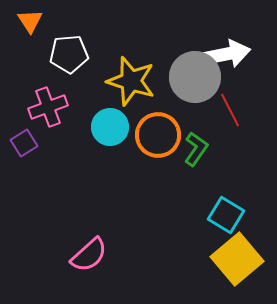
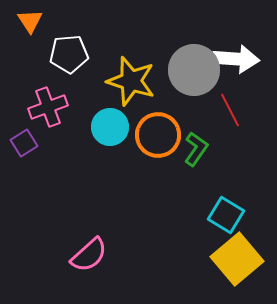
white arrow: moved 9 px right, 5 px down; rotated 15 degrees clockwise
gray circle: moved 1 px left, 7 px up
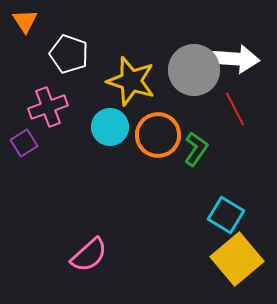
orange triangle: moved 5 px left
white pentagon: rotated 24 degrees clockwise
red line: moved 5 px right, 1 px up
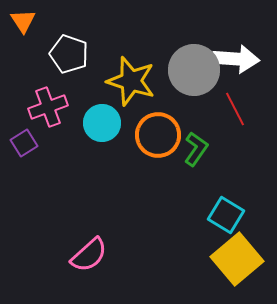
orange triangle: moved 2 px left
cyan circle: moved 8 px left, 4 px up
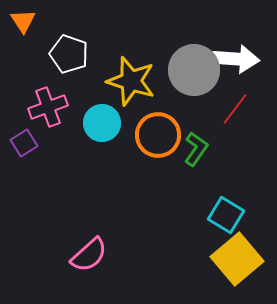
red line: rotated 64 degrees clockwise
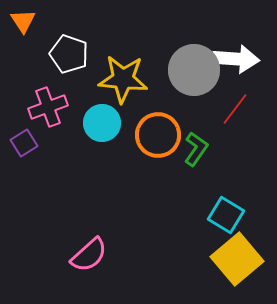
yellow star: moved 8 px left, 2 px up; rotated 12 degrees counterclockwise
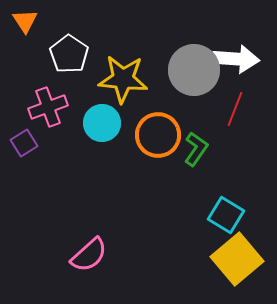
orange triangle: moved 2 px right
white pentagon: rotated 15 degrees clockwise
red line: rotated 16 degrees counterclockwise
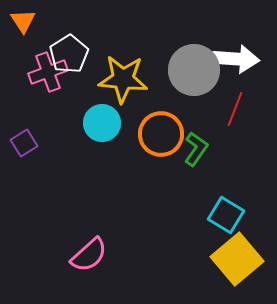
orange triangle: moved 2 px left
white pentagon: rotated 6 degrees clockwise
pink cross: moved 35 px up
orange circle: moved 3 px right, 1 px up
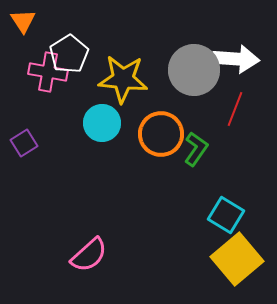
pink cross: rotated 30 degrees clockwise
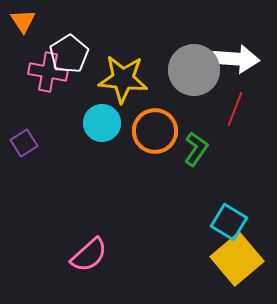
orange circle: moved 6 px left, 3 px up
cyan square: moved 3 px right, 7 px down
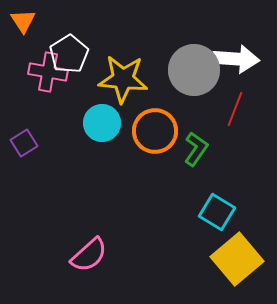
cyan square: moved 12 px left, 10 px up
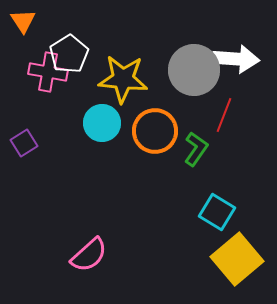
red line: moved 11 px left, 6 px down
